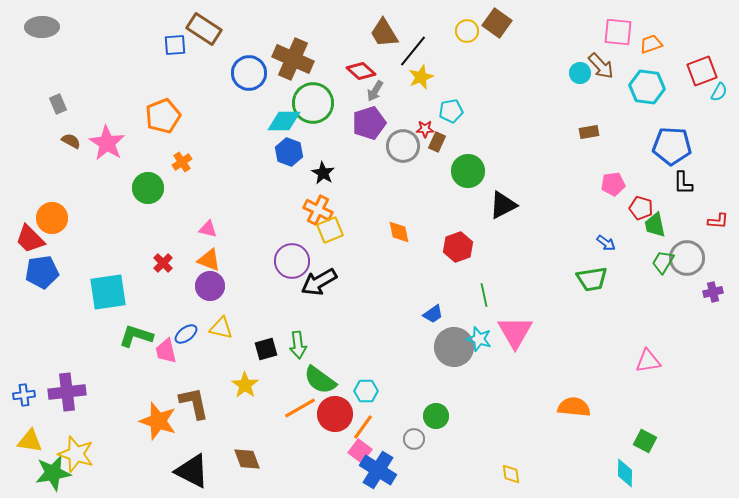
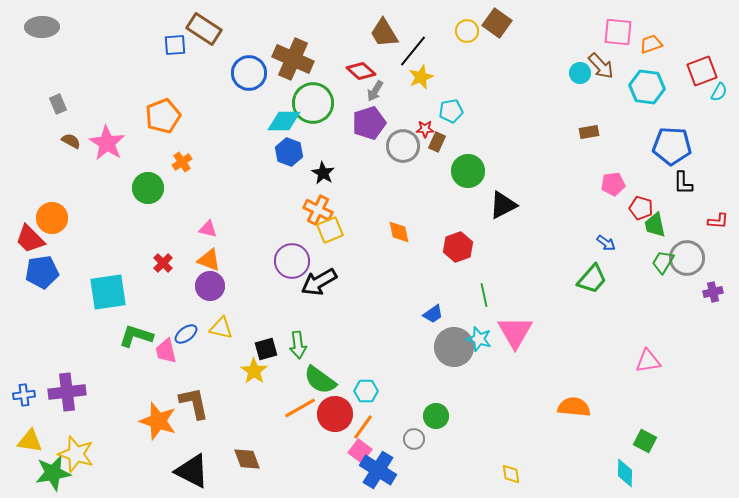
green trapezoid at (592, 279): rotated 40 degrees counterclockwise
yellow star at (245, 385): moved 9 px right, 14 px up
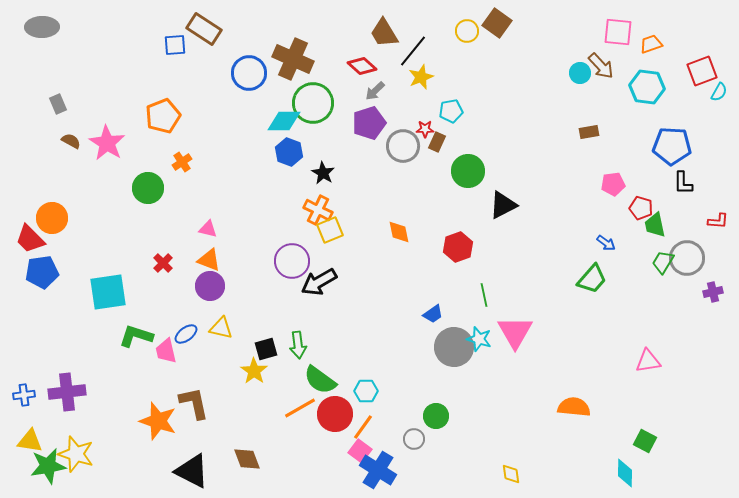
red diamond at (361, 71): moved 1 px right, 5 px up
gray arrow at (375, 91): rotated 15 degrees clockwise
green star at (53, 473): moved 5 px left, 7 px up
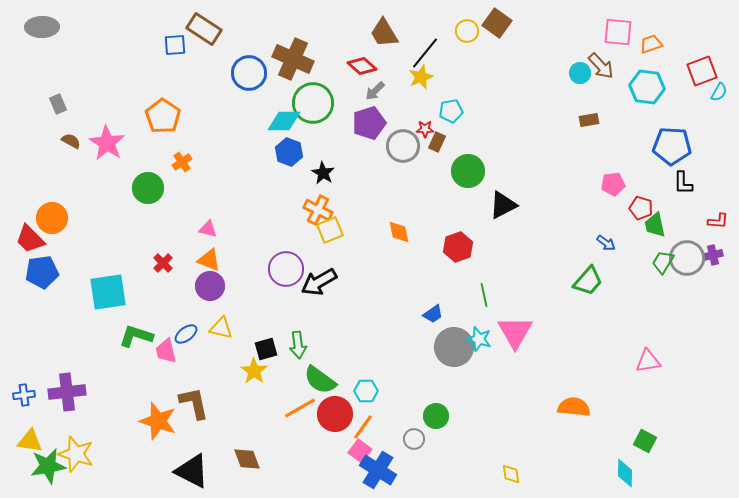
black line at (413, 51): moved 12 px right, 2 px down
orange pentagon at (163, 116): rotated 16 degrees counterclockwise
brown rectangle at (589, 132): moved 12 px up
purple circle at (292, 261): moved 6 px left, 8 px down
green trapezoid at (592, 279): moved 4 px left, 2 px down
purple cross at (713, 292): moved 37 px up
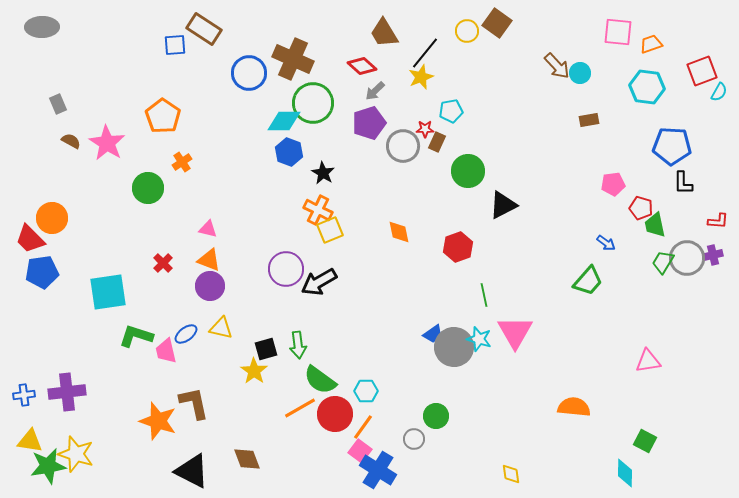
brown arrow at (601, 66): moved 44 px left
blue trapezoid at (433, 314): moved 20 px down
